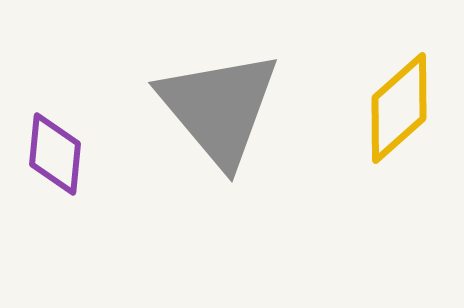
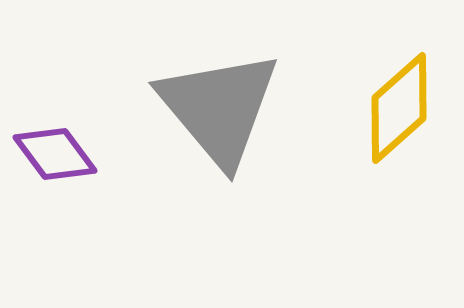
purple diamond: rotated 42 degrees counterclockwise
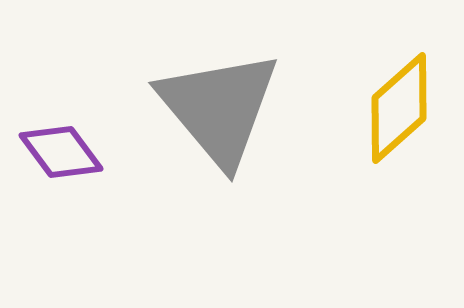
purple diamond: moved 6 px right, 2 px up
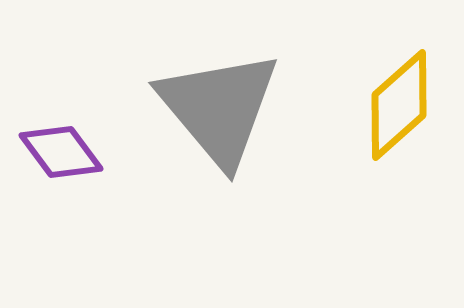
yellow diamond: moved 3 px up
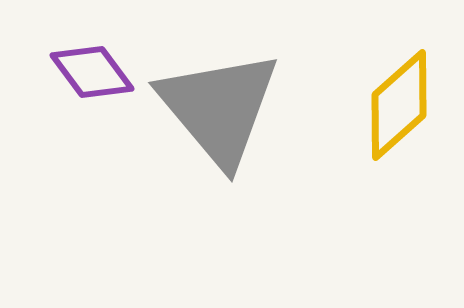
purple diamond: moved 31 px right, 80 px up
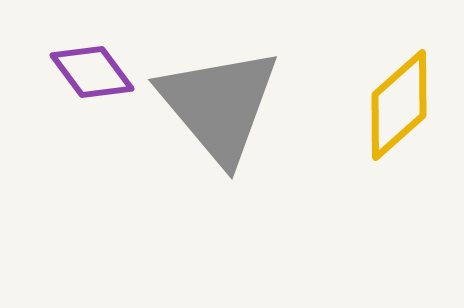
gray triangle: moved 3 px up
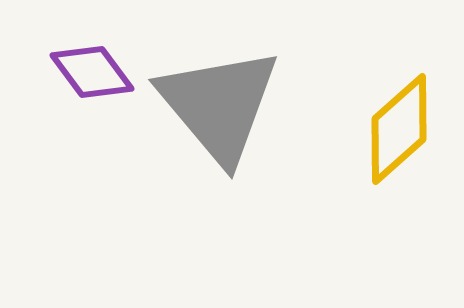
yellow diamond: moved 24 px down
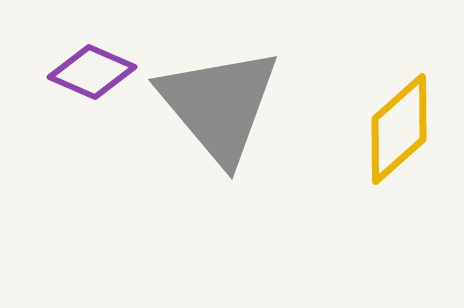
purple diamond: rotated 30 degrees counterclockwise
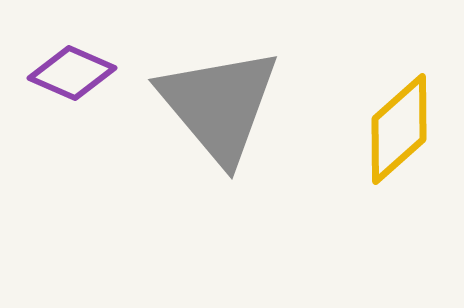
purple diamond: moved 20 px left, 1 px down
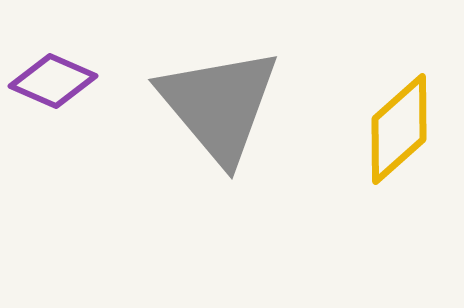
purple diamond: moved 19 px left, 8 px down
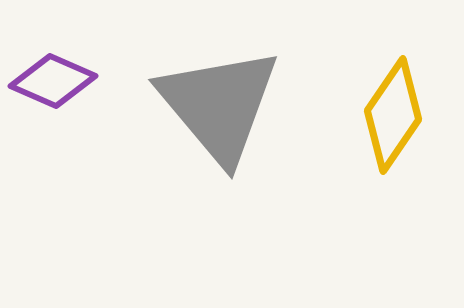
yellow diamond: moved 6 px left, 14 px up; rotated 14 degrees counterclockwise
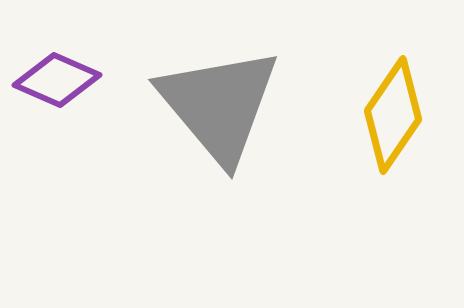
purple diamond: moved 4 px right, 1 px up
